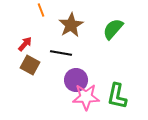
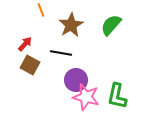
green semicircle: moved 2 px left, 4 px up
pink star: rotated 16 degrees clockwise
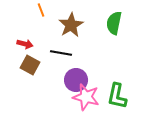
green semicircle: moved 3 px right, 2 px up; rotated 30 degrees counterclockwise
red arrow: rotated 63 degrees clockwise
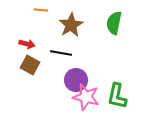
orange line: rotated 64 degrees counterclockwise
red arrow: moved 2 px right
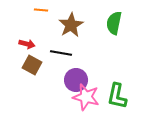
brown square: moved 2 px right
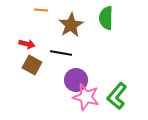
green semicircle: moved 8 px left, 5 px up; rotated 10 degrees counterclockwise
green L-shape: rotated 28 degrees clockwise
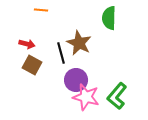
green semicircle: moved 3 px right
brown star: moved 8 px right, 18 px down; rotated 15 degrees counterclockwise
black line: rotated 65 degrees clockwise
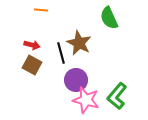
green semicircle: rotated 25 degrees counterclockwise
red arrow: moved 5 px right, 1 px down
pink star: moved 3 px down
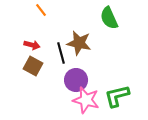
orange line: rotated 48 degrees clockwise
brown star: rotated 15 degrees counterclockwise
brown square: moved 1 px right, 1 px down
green L-shape: rotated 36 degrees clockwise
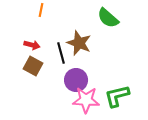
orange line: rotated 48 degrees clockwise
green semicircle: moved 1 px left; rotated 25 degrees counterclockwise
brown star: rotated 10 degrees clockwise
pink star: rotated 12 degrees counterclockwise
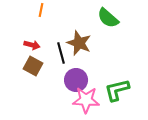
green L-shape: moved 6 px up
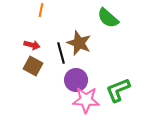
green L-shape: moved 1 px right; rotated 8 degrees counterclockwise
